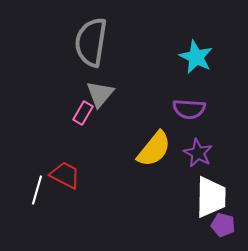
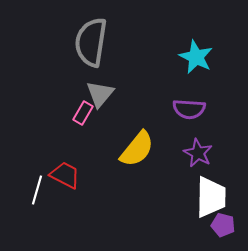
yellow semicircle: moved 17 px left
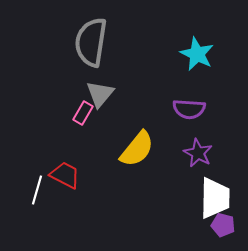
cyan star: moved 1 px right, 3 px up
white trapezoid: moved 4 px right, 1 px down
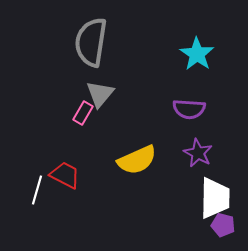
cyan star: rotated 8 degrees clockwise
yellow semicircle: moved 11 px down; rotated 27 degrees clockwise
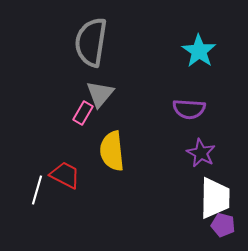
cyan star: moved 2 px right, 3 px up
purple star: moved 3 px right
yellow semicircle: moved 25 px left, 9 px up; rotated 108 degrees clockwise
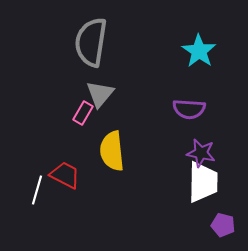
purple star: rotated 16 degrees counterclockwise
white trapezoid: moved 12 px left, 16 px up
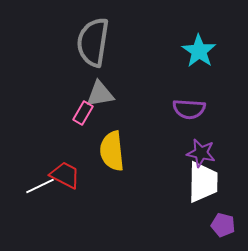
gray semicircle: moved 2 px right
gray triangle: rotated 40 degrees clockwise
white line: moved 3 px right, 4 px up; rotated 48 degrees clockwise
